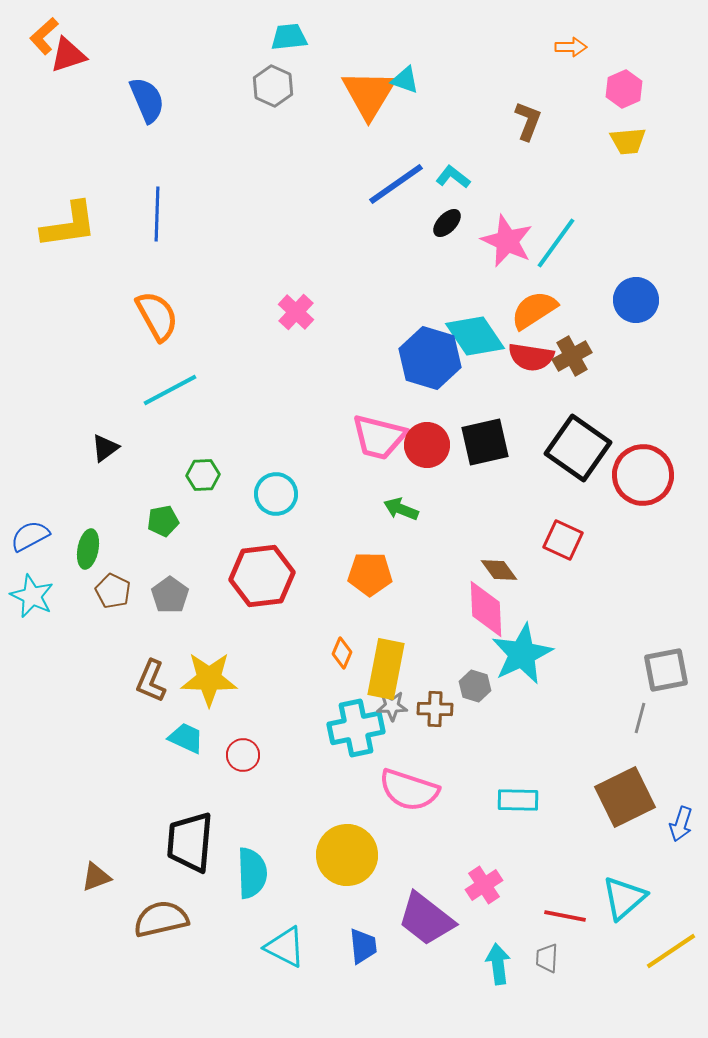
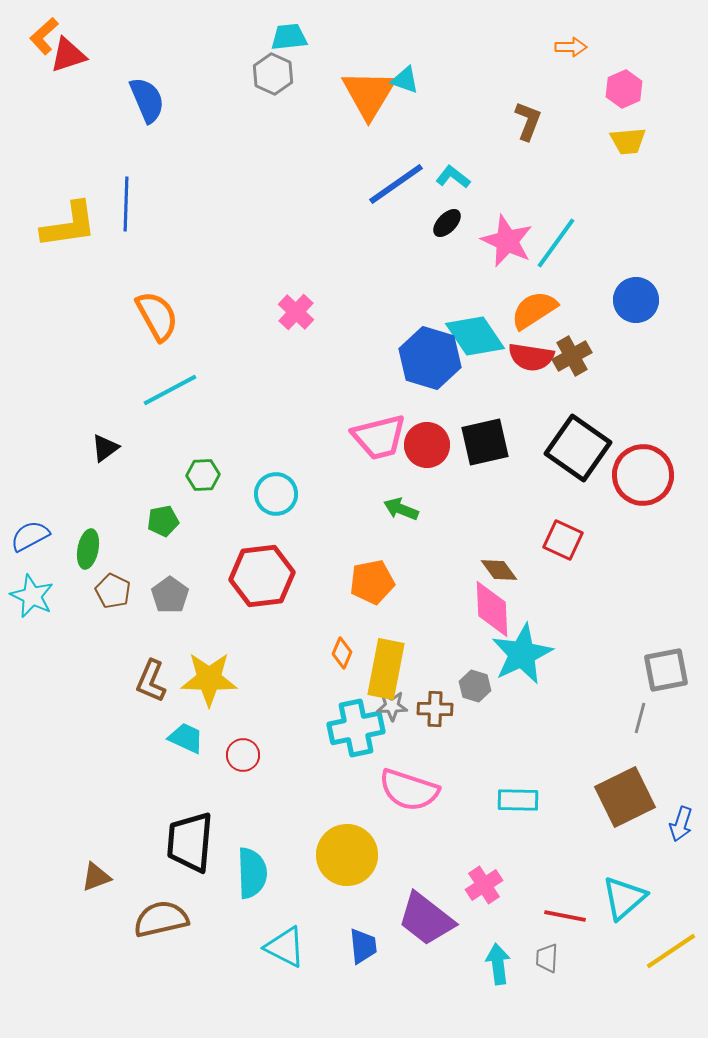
gray hexagon at (273, 86): moved 12 px up
blue line at (157, 214): moved 31 px left, 10 px up
pink trapezoid at (379, 437): rotated 28 degrees counterclockwise
orange pentagon at (370, 574): moved 2 px right, 8 px down; rotated 12 degrees counterclockwise
pink diamond at (486, 609): moved 6 px right
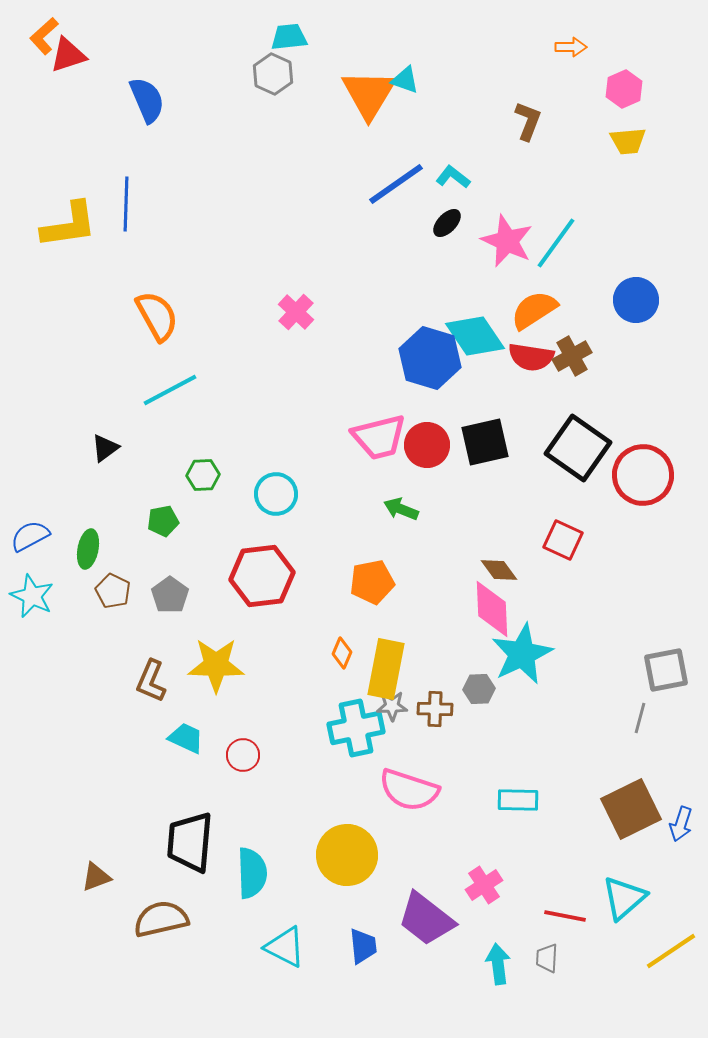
yellow star at (209, 679): moved 7 px right, 14 px up
gray hexagon at (475, 686): moved 4 px right, 3 px down; rotated 20 degrees counterclockwise
brown square at (625, 797): moved 6 px right, 12 px down
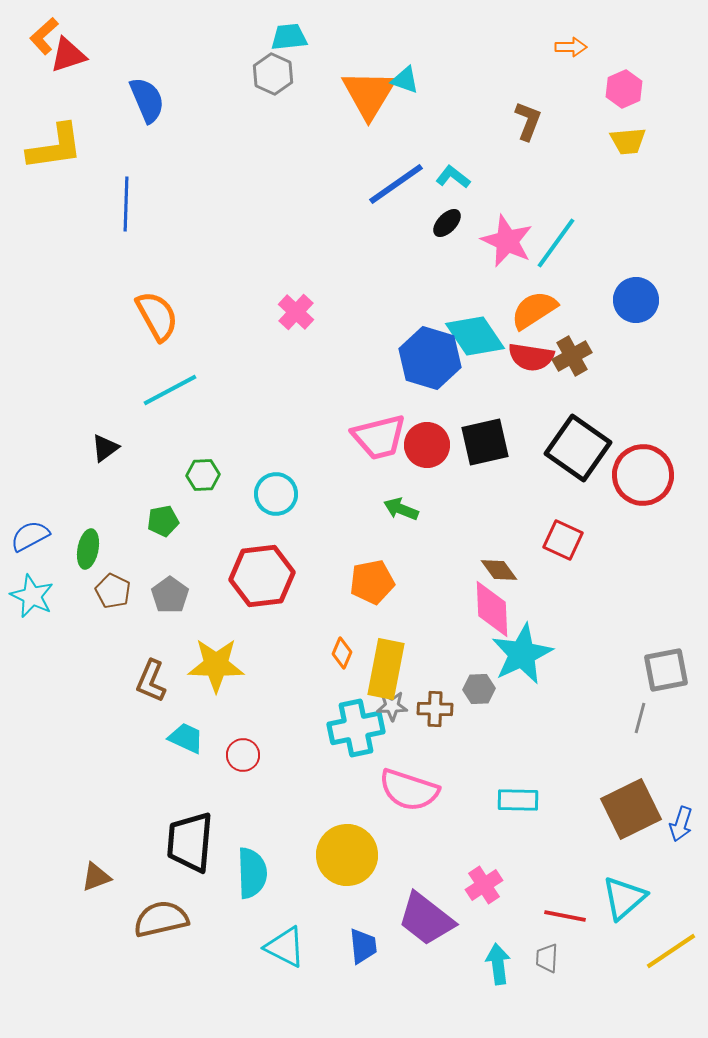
yellow L-shape at (69, 225): moved 14 px left, 78 px up
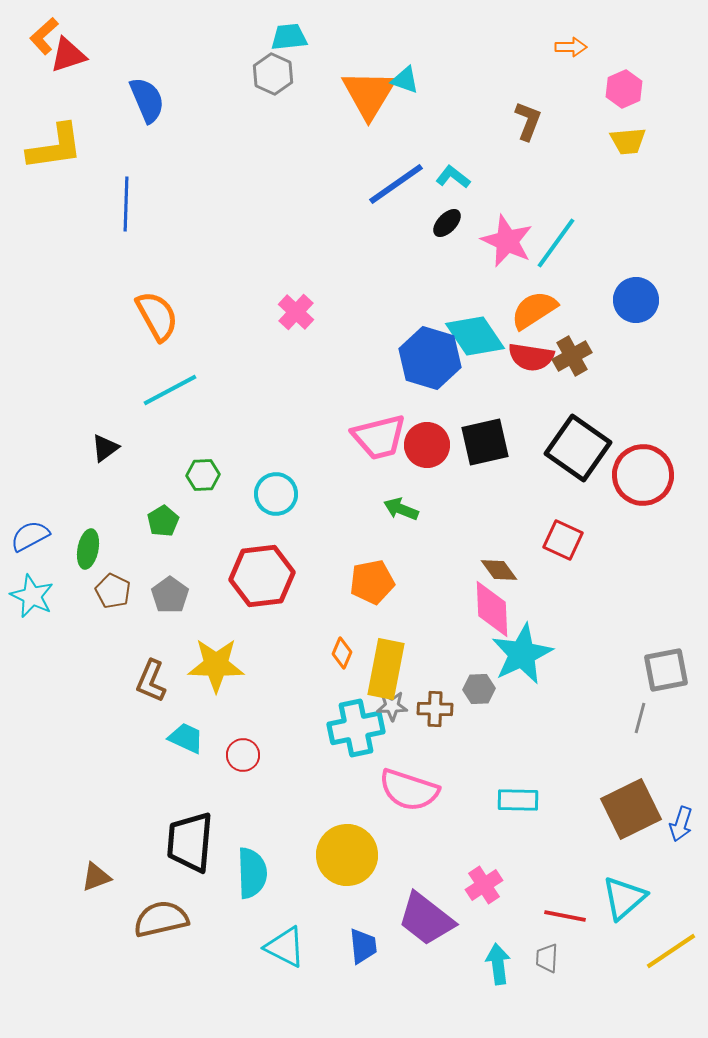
green pentagon at (163, 521): rotated 20 degrees counterclockwise
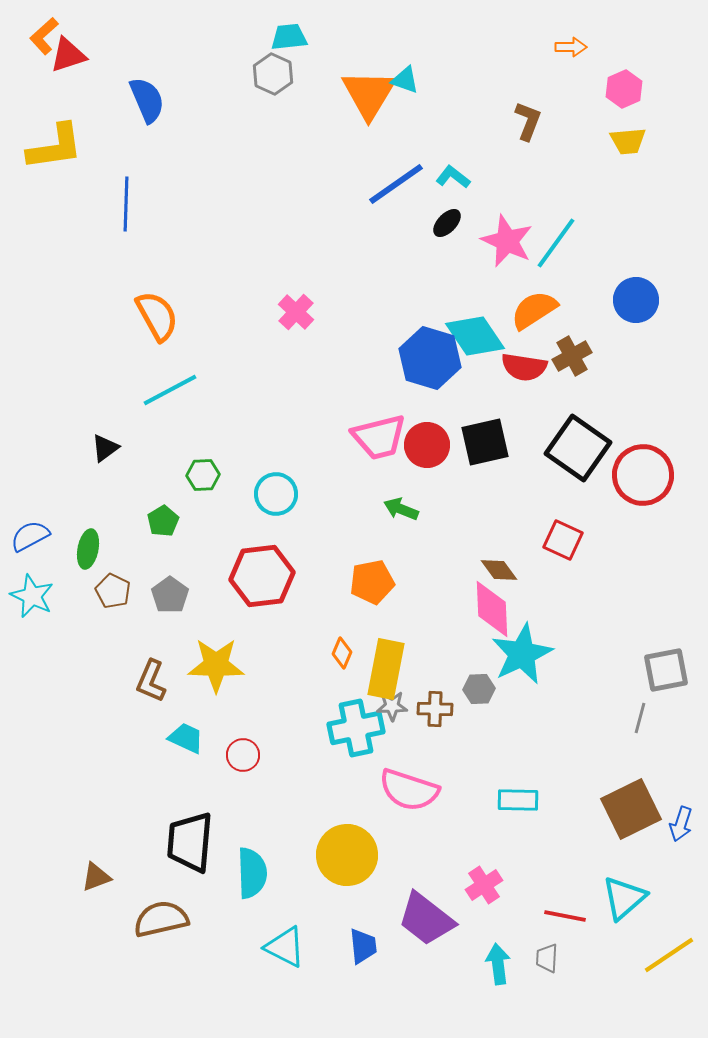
red semicircle at (531, 357): moved 7 px left, 10 px down
yellow line at (671, 951): moved 2 px left, 4 px down
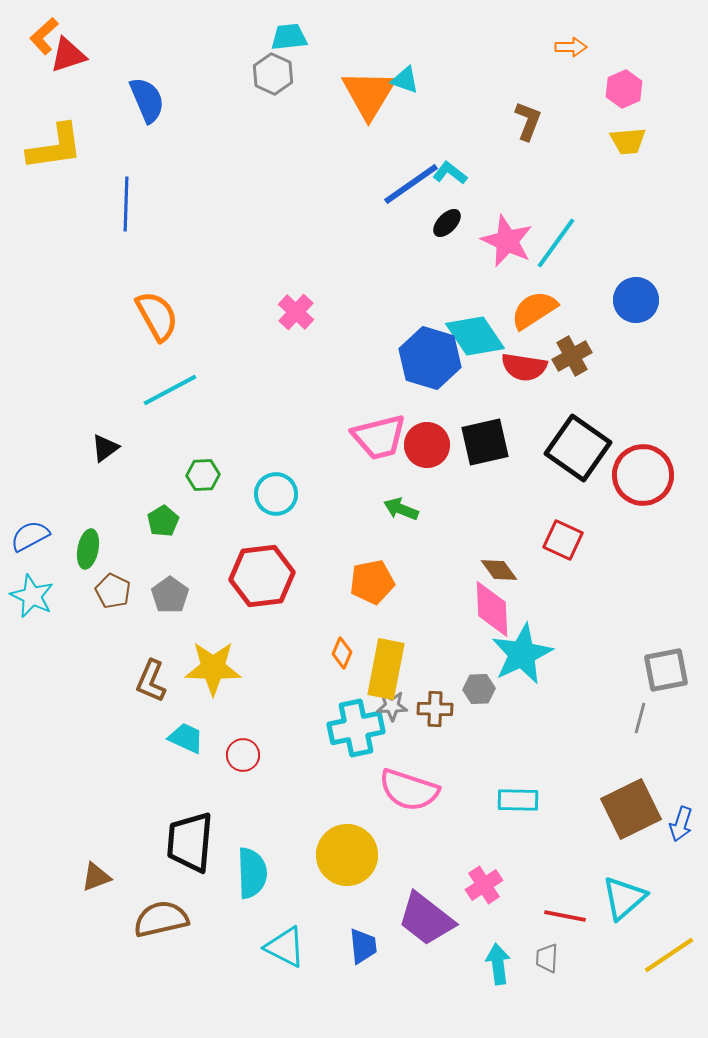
cyan L-shape at (453, 177): moved 3 px left, 4 px up
blue line at (396, 184): moved 15 px right
yellow star at (216, 665): moved 3 px left, 3 px down
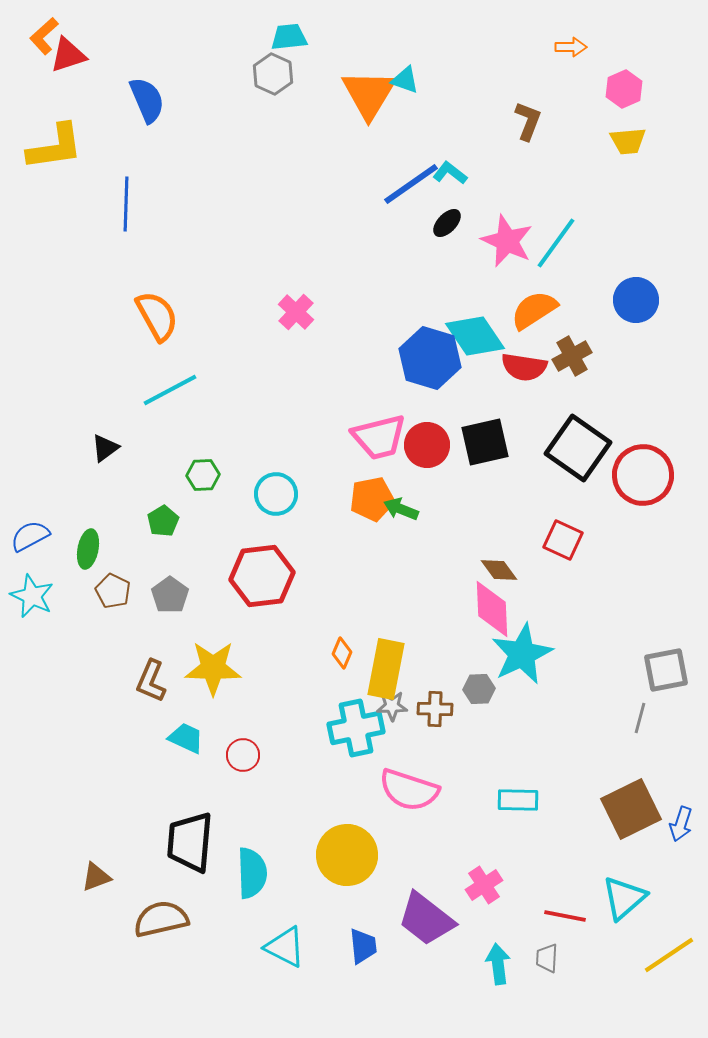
orange pentagon at (372, 582): moved 83 px up
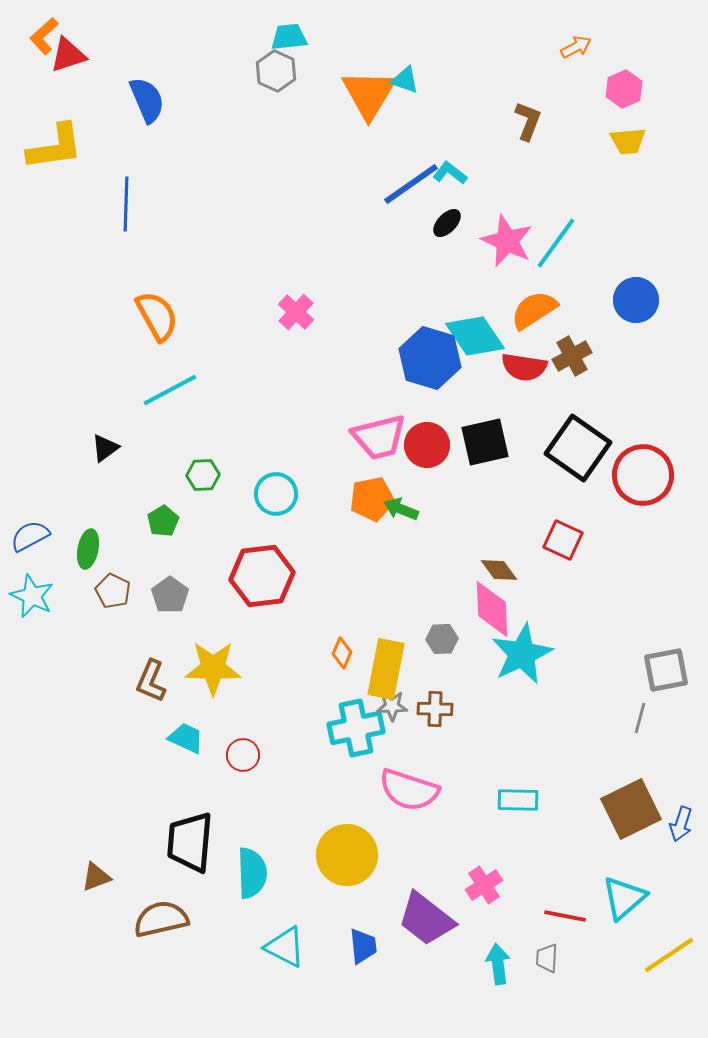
orange arrow at (571, 47): moved 5 px right; rotated 28 degrees counterclockwise
gray hexagon at (273, 74): moved 3 px right, 3 px up
gray hexagon at (479, 689): moved 37 px left, 50 px up
